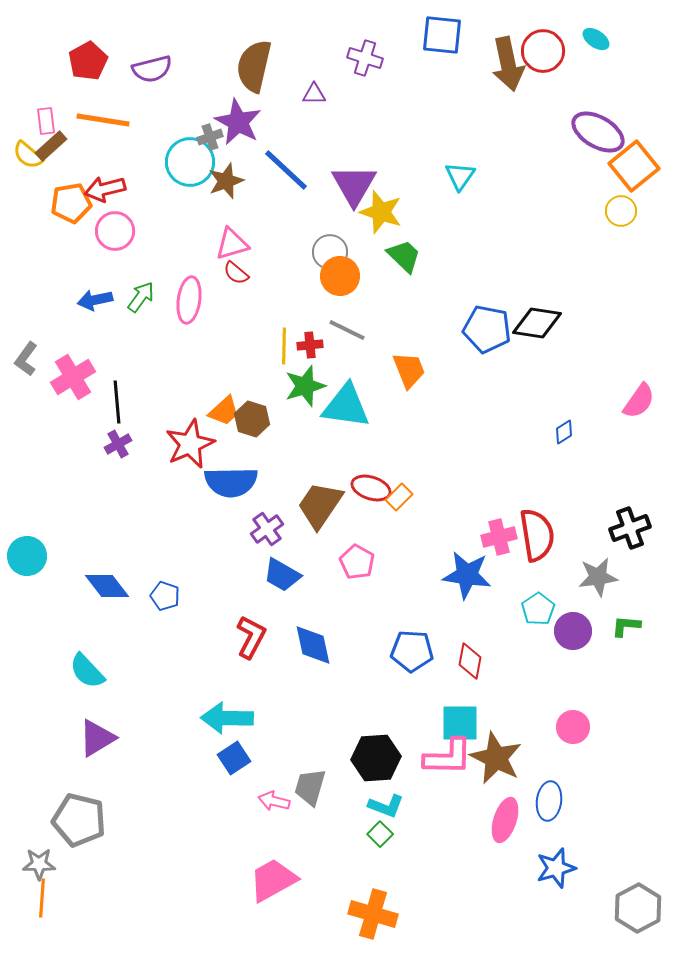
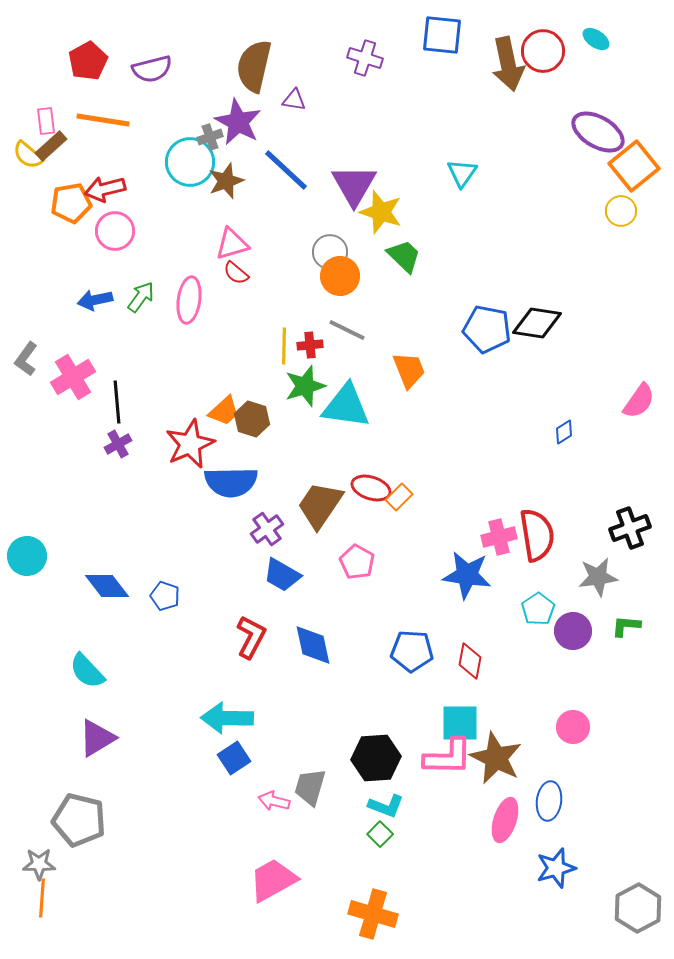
purple triangle at (314, 94): moved 20 px left, 6 px down; rotated 10 degrees clockwise
cyan triangle at (460, 176): moved 2 px right, 3 px up
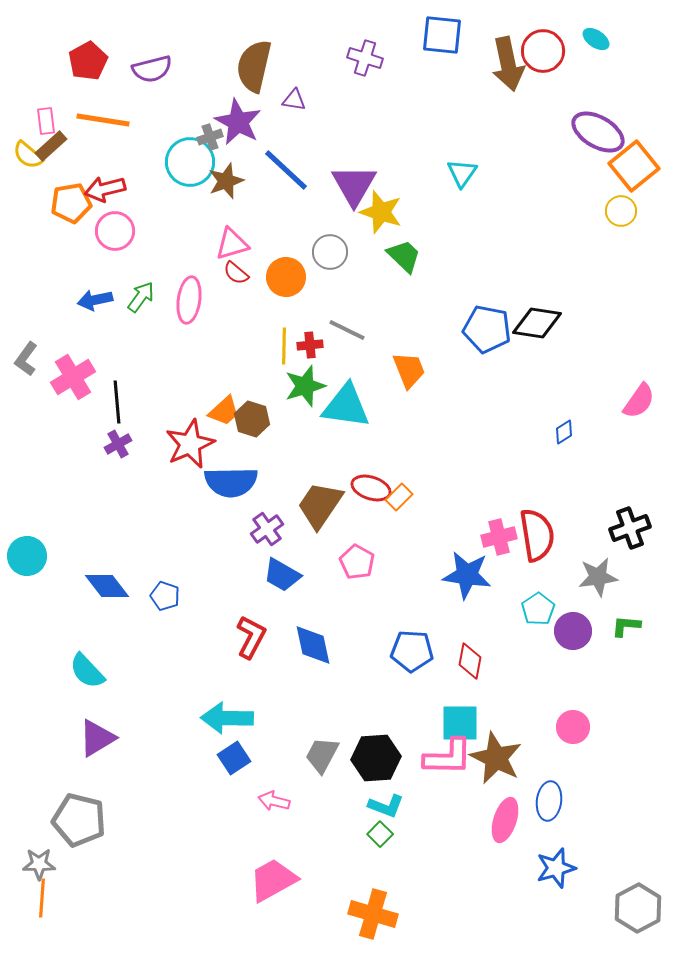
orange circle at (340, 276): moved 54 px left, 1 px down
gray trapezoid at (310, 787): moved 12 px right, 32 px up; rotated 12 degrees clockwise
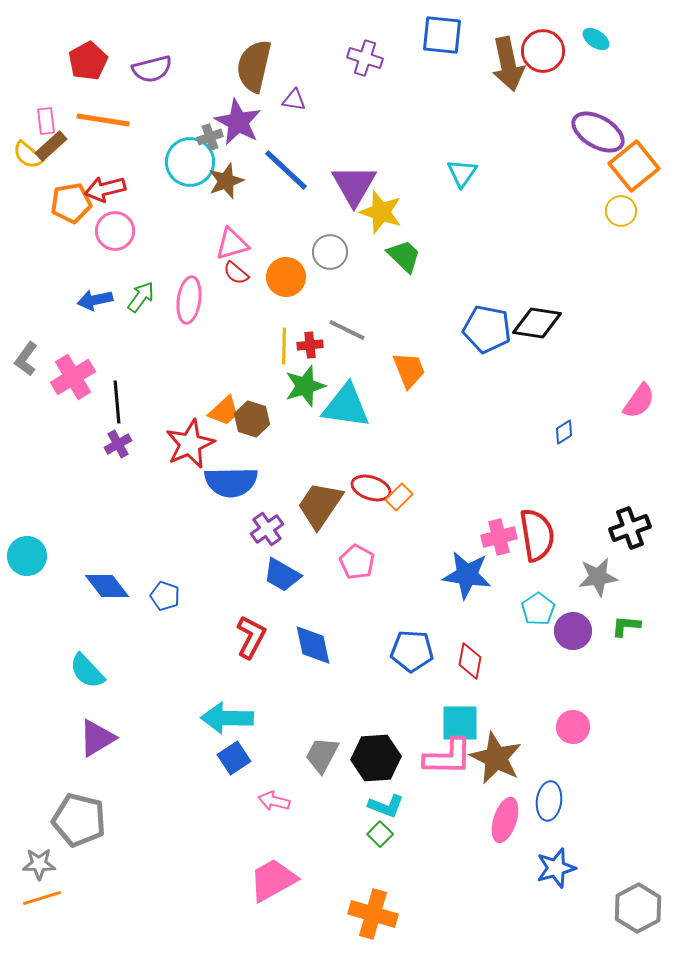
orange line at (42, 898): rotated 69 degrees clockwise
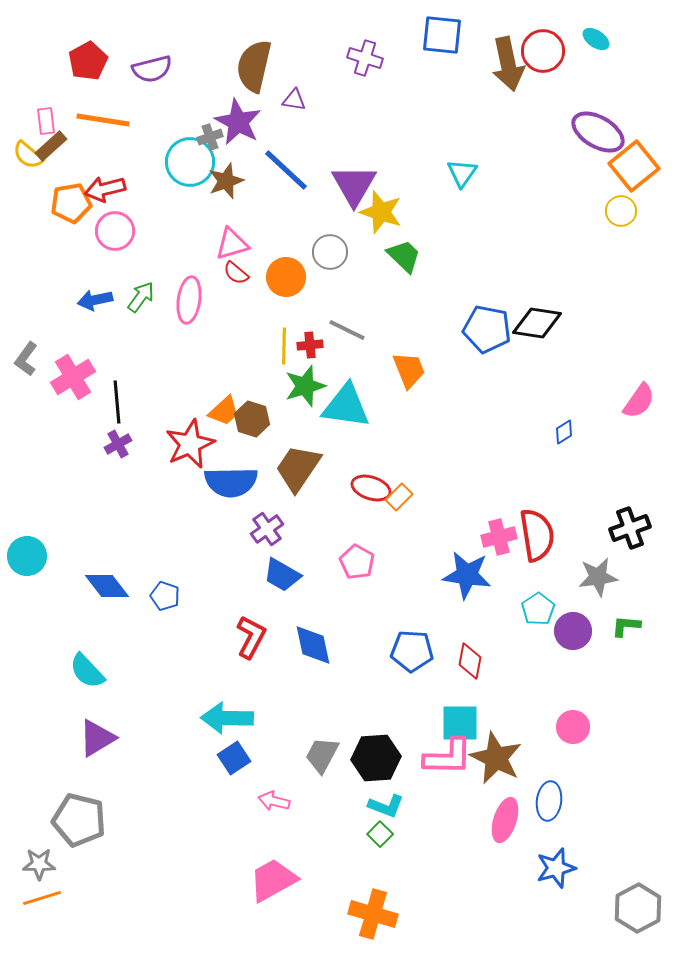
brown trapezoid at (320, 505): moved 22 px left, 37 px up
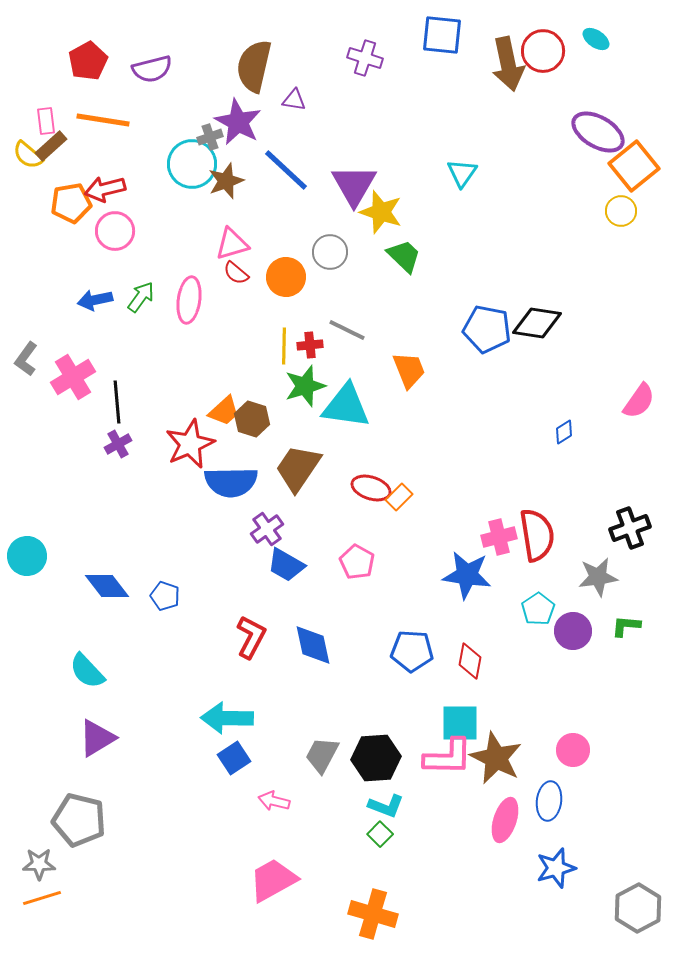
cyan circle at (190, 162): moved 2 px right, 2 px down
blue trapezoid at (282, 575): moved 4 px right, 10 px up
pink circle at (573, 727): moved 23 px down
